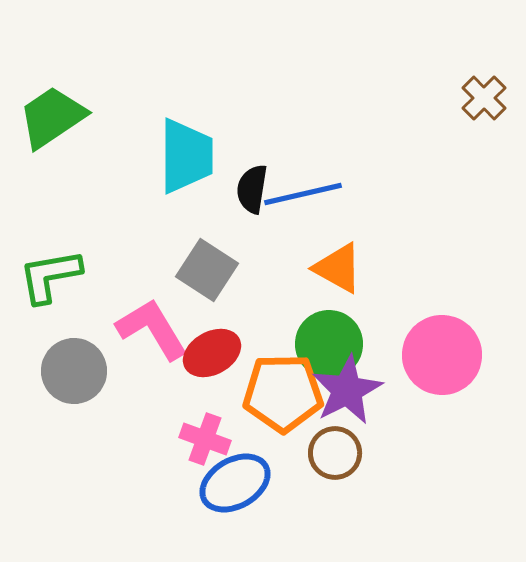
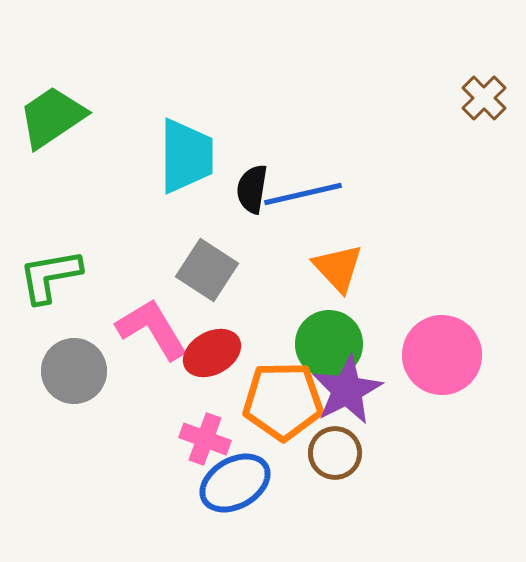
orange triangle: rotated 18 degrees clockwise
orange pentagon: moved 8 px down
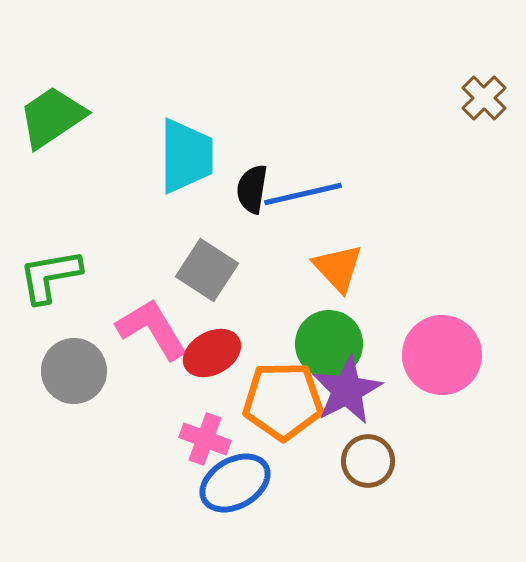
brown circle: moved 33 px right, 8 px down
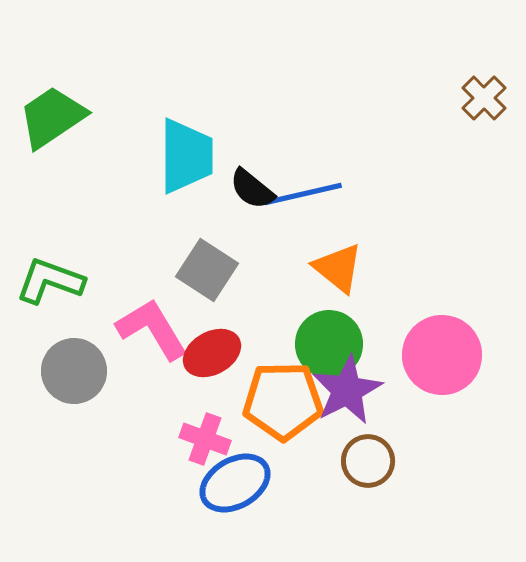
black semicircle: rotated 60 degrees counterclockwise
orange triangle: rotated 8 degrees counterclockwise
green L-shape: moved 5 px down; rotated 30 degrees clockwise
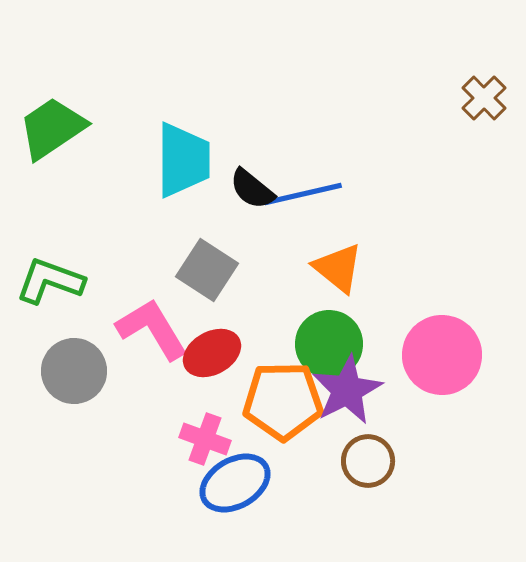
green trapezoid: moved 11 px down
cyan trapezoid: moved 3 px left, 4 px down
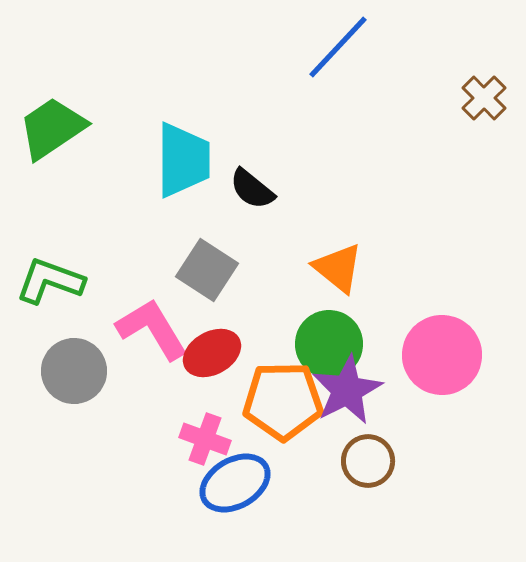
blue line: moved 35 px right, 147 px up; rotated 34 degrees counterclockwise
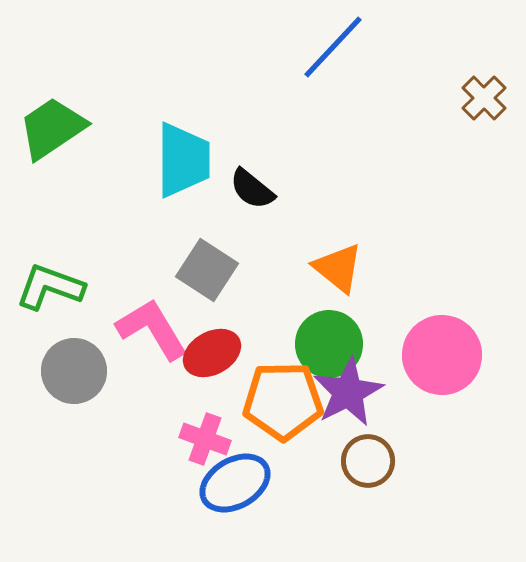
blue line: moved 5 px left
green L-shape: moved 6 px down
purple star: moved 1 px right, 2 px down
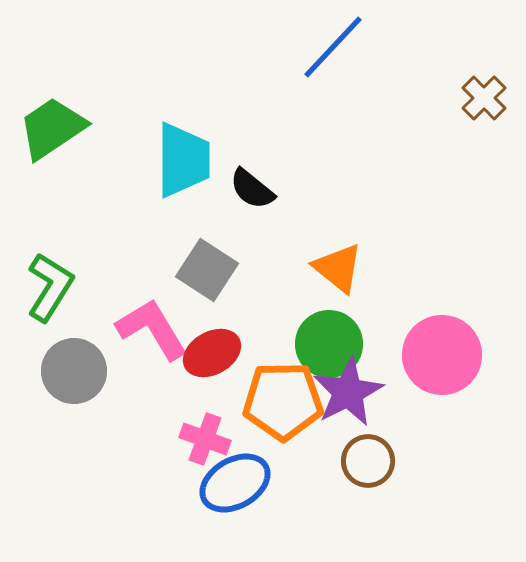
green L-shape: rotated 102 degrees clockwise
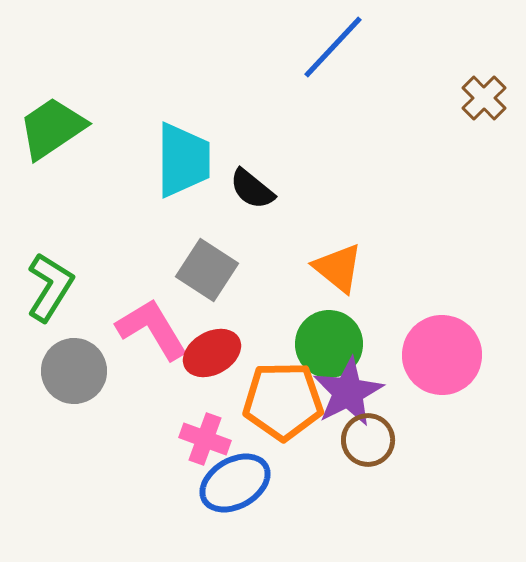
brown circle: moved 21 px up
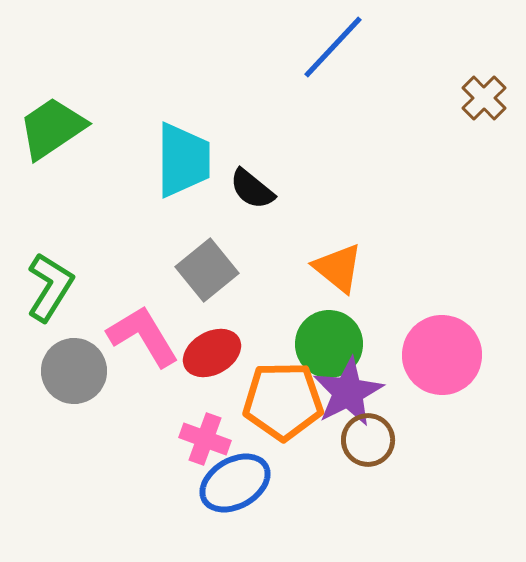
gray square: rotated 18 degrees clockwise
pink L-shape: moved 9 px left, 7 px down
